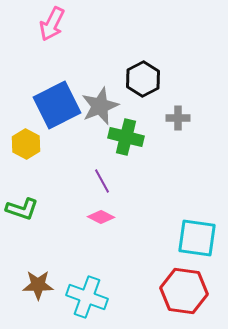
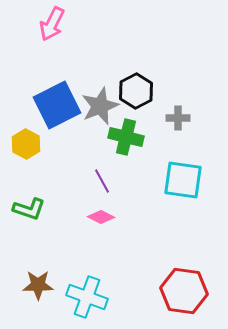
black hexagon: moved 7 px left, 12 px down
green L-shape: moved 7 px right
cyan square: moved 14 px left, 58 px up
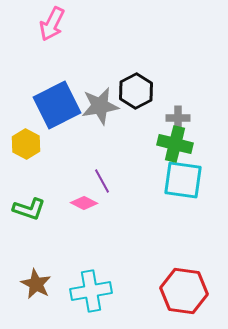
gray star: rotated 12 degrees clockwise
green cross: moved 49 px right, 7 px down
pink diamond: moved 17 px left, 14 px up
brown star: moved 2 px left, 1 px up; rotated 28 degrees clockwise
cyan cross: moved 4 px right, 6 px up; rotated 30 degrees counterclockwise
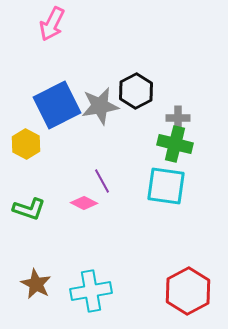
cyan square: moved 17 px left, 6 px down
red hexagon: moved 4 px right; rotated 24 degrees clockwise
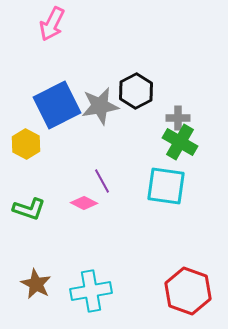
green cross: moved 5 px right, 2 px up; rotated 16 degrees clockwise
red hexagon: rotated 12 degrees counterclockwise
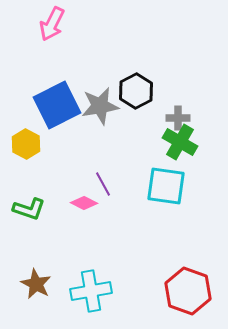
purple line: moved 1 px right, 3 px down
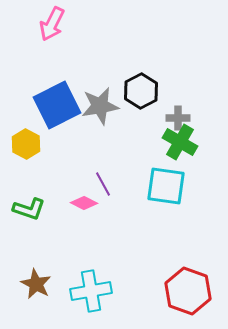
black hexagon: moved 5 px right
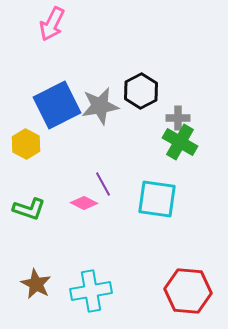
cyan square: moved 9 px left, 13 px down
red hexagon: rotated 15 degrees counterclockwise
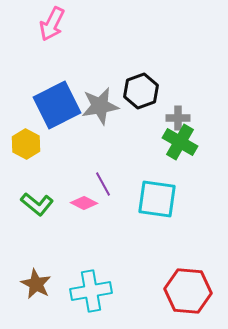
black hexagon: rotated 8 degrees clockwise
green L-shape: moved 8 px right, 5 px up; rotated 20 degrees clockwise
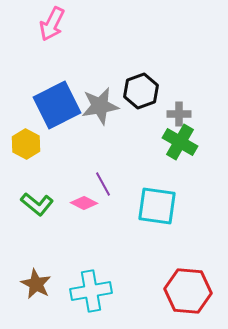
gray cross: moved 1 px right, 4 px up
cyan square: moved 7 px down
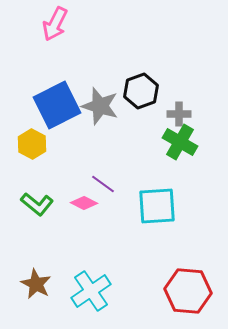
pink arrow: moved 3 px right
gray star: rotated 27 degrees clockwise
yellow hexagon: moved 6 px right
purple line: rotated 25 degrees counterclockwise
cyan square: rotated 12 degrees counterclockwise
cyan cross: rotated 24 degrees counterclockwise
